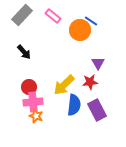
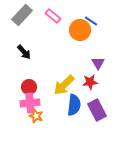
pink cross: moved 3 px left, 1 px down
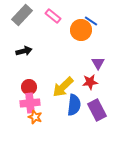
orange circle: moved 1 px right
black arrow: moved 1 px up; rotated 63 degrees counterclockwise
yellow arrow: moved 1 px left, 2 px down
orange star: moved 1 px left, 1 px down
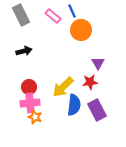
gray rectangle: moved 1 px left; rotated 70 degrees counterclockwise
blue line: moved 19 px left, 10 px up; rotated 32 degrees clockwise
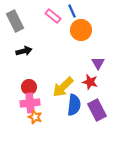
gray rectangle: moved 6 px left, 6 px down
red star: rotated 21 degrees clockwise
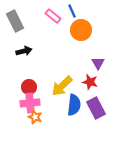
yellow arrow: moved 1 px left, 1 px up
purple rectangle: moved 1 px left, 2 px up
